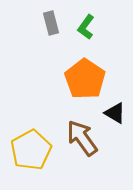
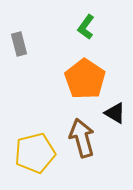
gray rectangle: moved 32 px left, 21 px down
brown arrow: rotated 21 degrees clockwise
yellow pentagon: moved 4 px right, 3 px down; rotated 15 degrees clockwise
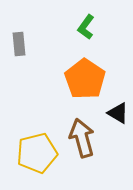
gray rectangle: rotated 10 degrees clockwise
black triangle: moved 3 px right
yellow pentagon: moved 2 px right
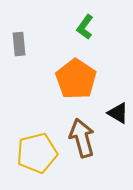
green L-shape: moved 1 px left
orange pentagon: moved 9 px left
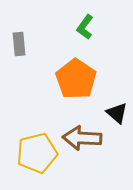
black triangle: moved 1 px left; rotated 10 degrees clockwise
brown arrow: rotated 72 degrees counterclockwise
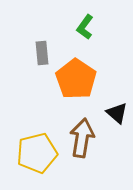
gray rectangle: moved 23 px right, 9 px down
brown arrow: rotated 96 degrees clockwise
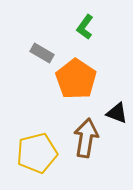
gray rectangle: rotated 55 degrees counterclockwise
black triangle: rotated 20 degrees counterclockwise
brown arrow: moved 4 px right
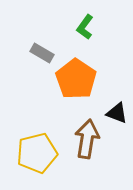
brown arrow: moved 1 px right, 1 px down
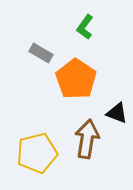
gray rectangle: moved 1 px left
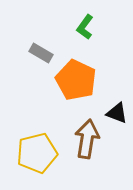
orange pentagon: moved 1 px down; rotated 9 degrees counterclockwise
